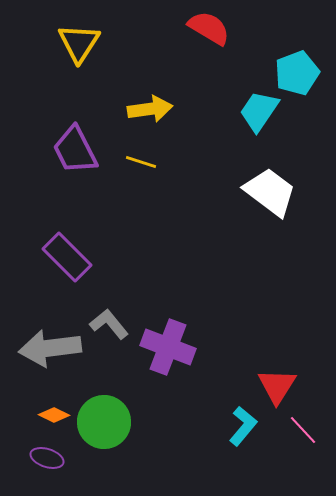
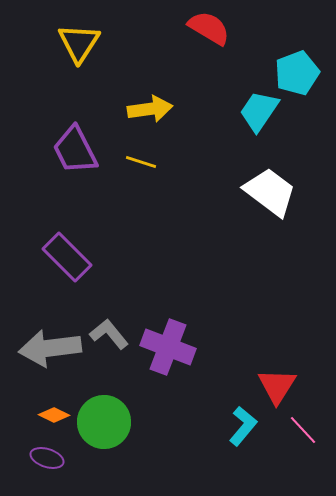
gray L-shape: moved 10 px down
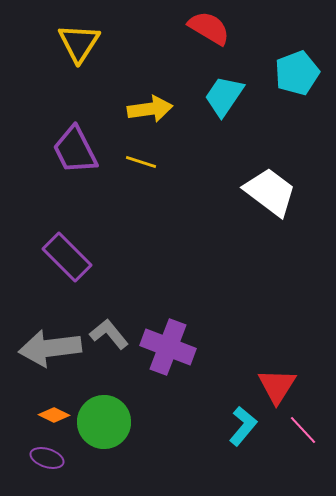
cyan trapezoid: moved 35 px left, 15 px up
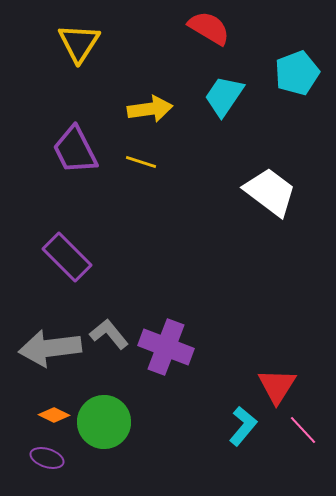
purple cross: moved 2 px left
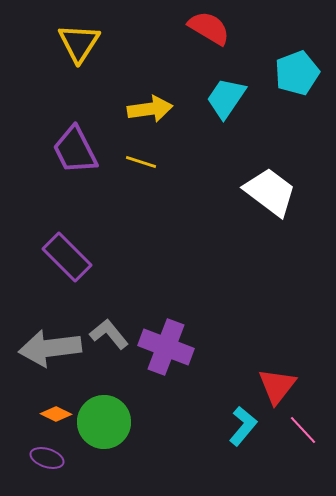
cyan trapezoid: moved 2 px right, 2 px down
red triangle: rotated 6 degrees clockwise
orange diamond: moved 2 px right, 1 px up
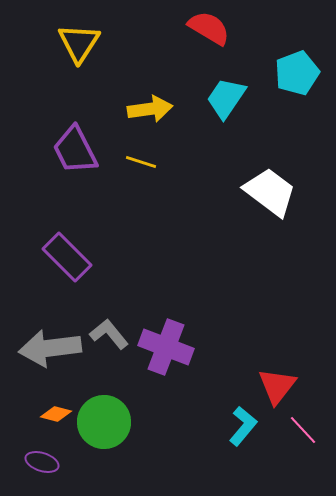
orange diamond: rotated 12 degrees counterclockwise
purple ellipse: moved 5 px left, 4 px down
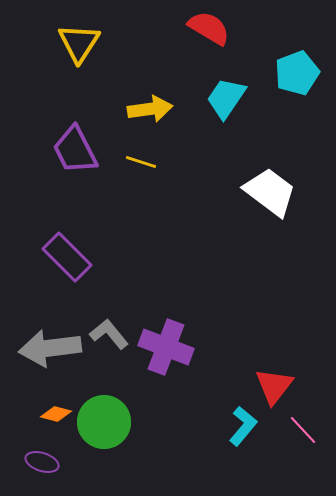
red triangle: moved 3 px left
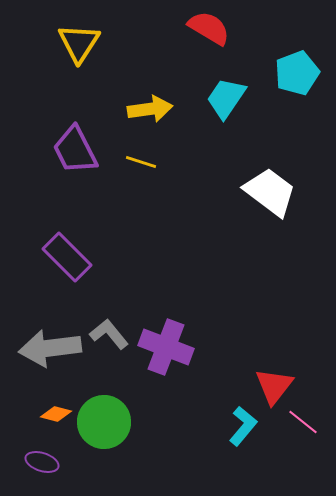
pink line: moved 8 px up; rotated 8 degrees counterclockwise
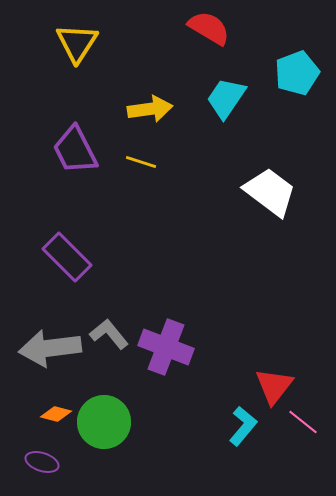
yellow triangle: moved 2 px left
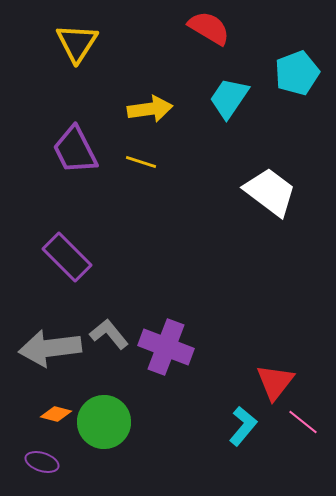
cyan trapezoid: moved 3 px right
red triangle: moved 1 px right, 4 px up
